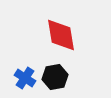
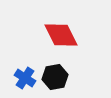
red diamond: rotated 18 degrees counterclockwise
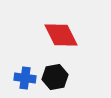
blue cross: rotated 25 degrees counterclockwise
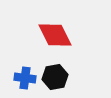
red diamond: moved 6 px left
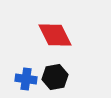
blue cross: moved 1 px right, 1 px down
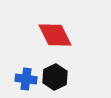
black hexagon: rotated 15 degrees counterclockwise
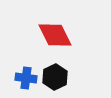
blue cross: moved 1 px up
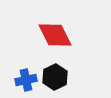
blue cross: moved 2 px down; rotated 20 degrees counterclockwise
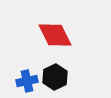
blue cross: moved 1 px right, 1 px down
